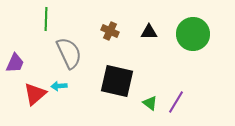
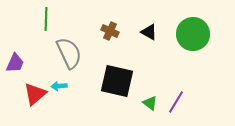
black triangle: rotated 30 degrees clockwise
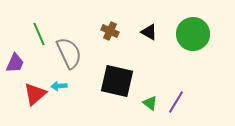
green line: moved 7 px left, 15 px down; rotated 25 degrees counterclockwise
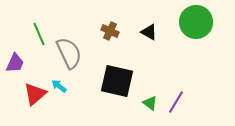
green circle: moved 3 px right, 12 px up
cyan arrow: rotated 42 degrees clockwise
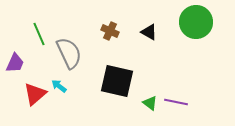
purple line: rotated 70 degrees clockwise
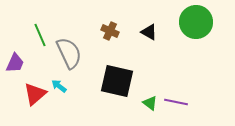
green line: moved 1 px right, 1 px down
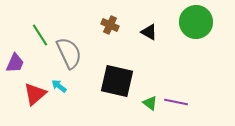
brown cross: moved 6 px up
green line: rotated 10 degrees counterclockwise
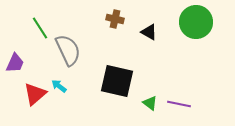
brown cross: moved 5 px right, 6 px up; rotated 12 degrees counterclockwise
green line: moved 7 px up
gray semicircle: moved 1 px left, 3 px up
purple line: moved 3 px right, 2 px down
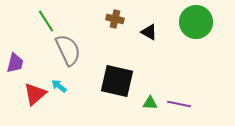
green line: moved 6 px right, 7 px up
purple trapezoid: rotated 10 degrees counterclockwise
green triangle: rotated 35 degrees counterclockwise
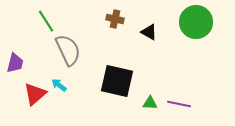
cyan arrow: moved 1 px up
